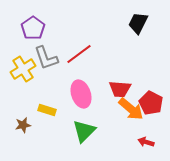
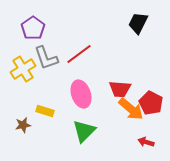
yellow rectangle: moved 2 px left, 1 px down
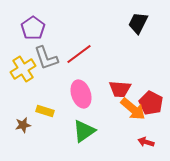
orange arrow: moved 2 px right
green triangle: rotated 10 degrees clockwise
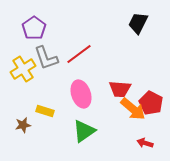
purple pentagon: moved 1 px right
red arrow: moved 1 px left, 1 px down
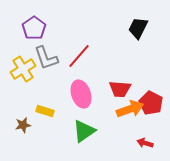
black trapezoid: moved 5 px down
red line: moved 2 px down; rotated 12 degrees counterclockwise
orange arrow: moved 3 px left; rotated 60 degrees counterclockwise
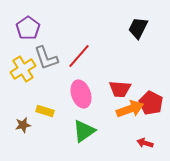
purple pentagon: moved 6 px left
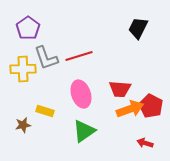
red line: rotated 32 degrees clockwise
yellow cross: rotated 30 degrees clockwise
red pentagon: moved 3 px down
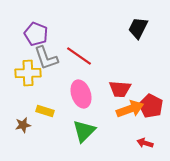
purple pentagon: moved 8 px right, 6 px down; rotated 15 degrees counterclockwise
red line: rotated 52 degrees clockwise
yellow cross: moved 5 px right, 4 px down
green triangle: rotated 10 degrees counterclockwise
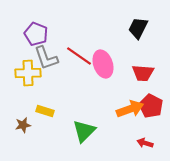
red trapezoid: moved 23 px right, 16 px up
pink ellipse: moved 22 px right, 30 px up
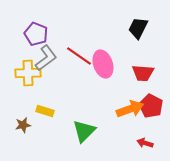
gray L-shape: rotated 108 degrees counterclockwise
